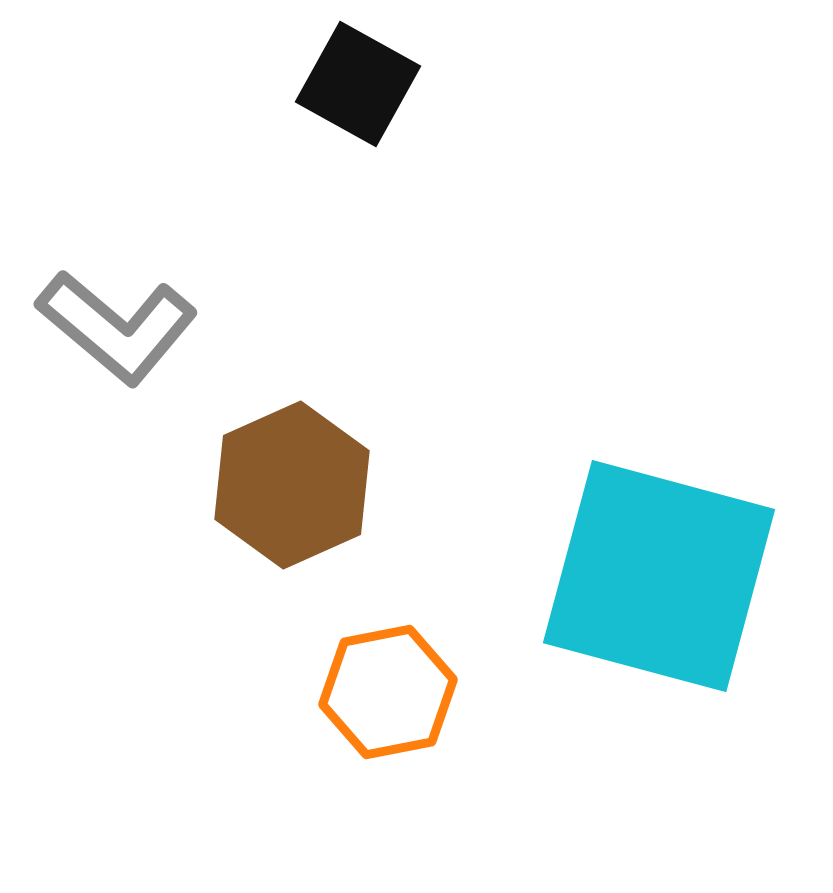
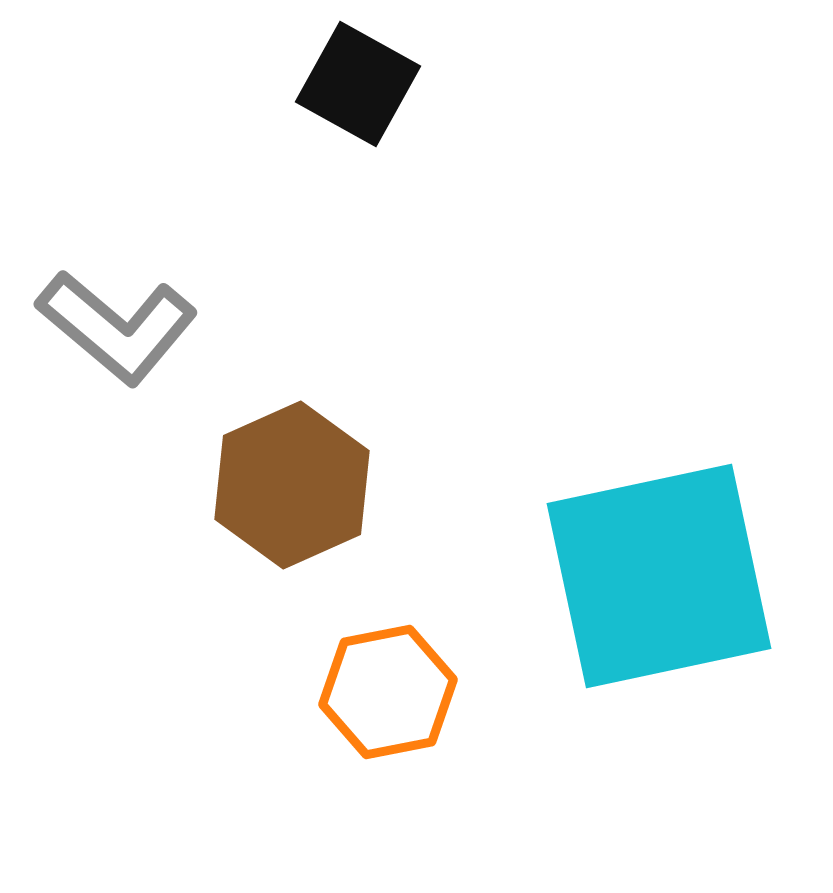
cyan square: rotated 27 degrees counterclockwise
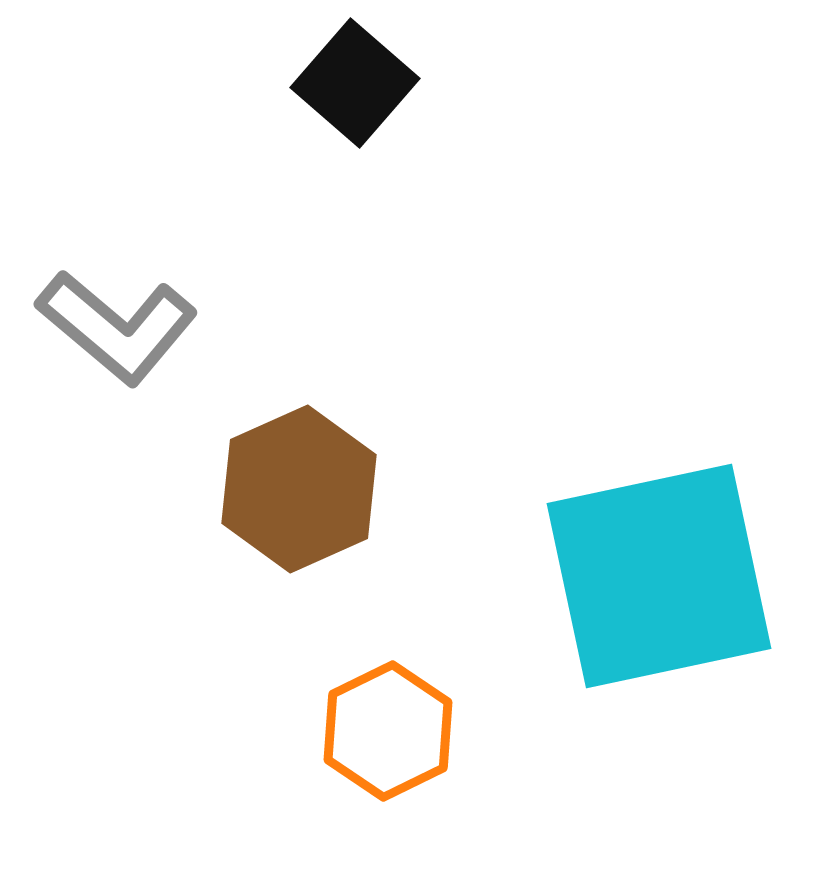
black square: moved 3 px left, 1 px up; rotated 12 degrees clockwise
brown hexagon: moved 7 px right, 4 px down
orange hexagon: moved 39 px down; rotated 15 degrees counterclockwise
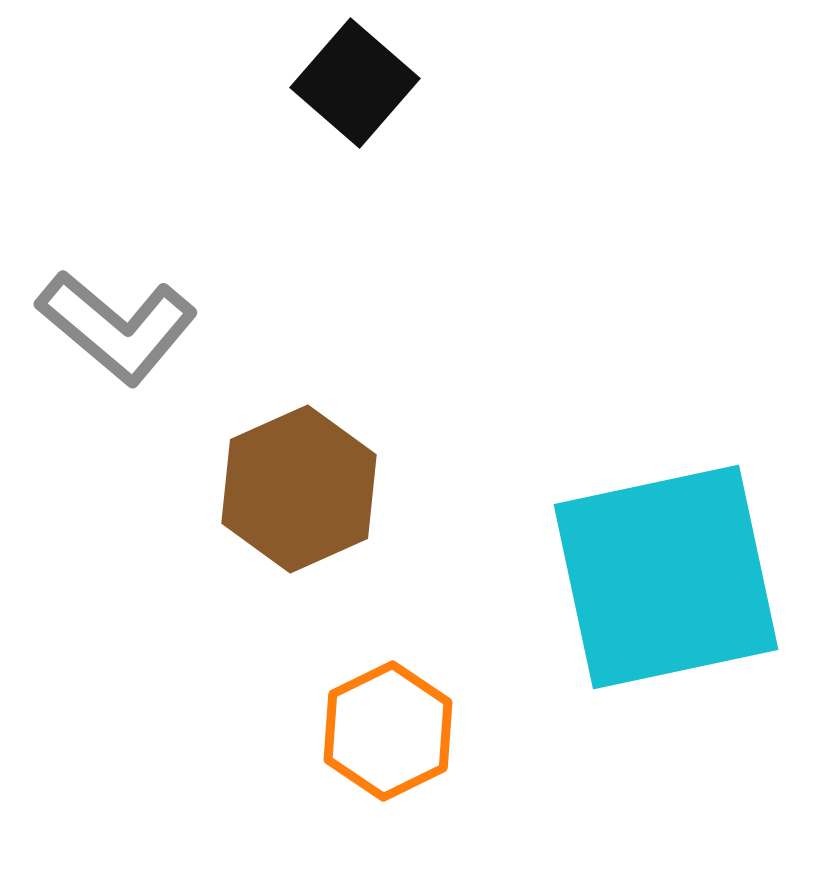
cyan square: moved 7 px right, 1 px down
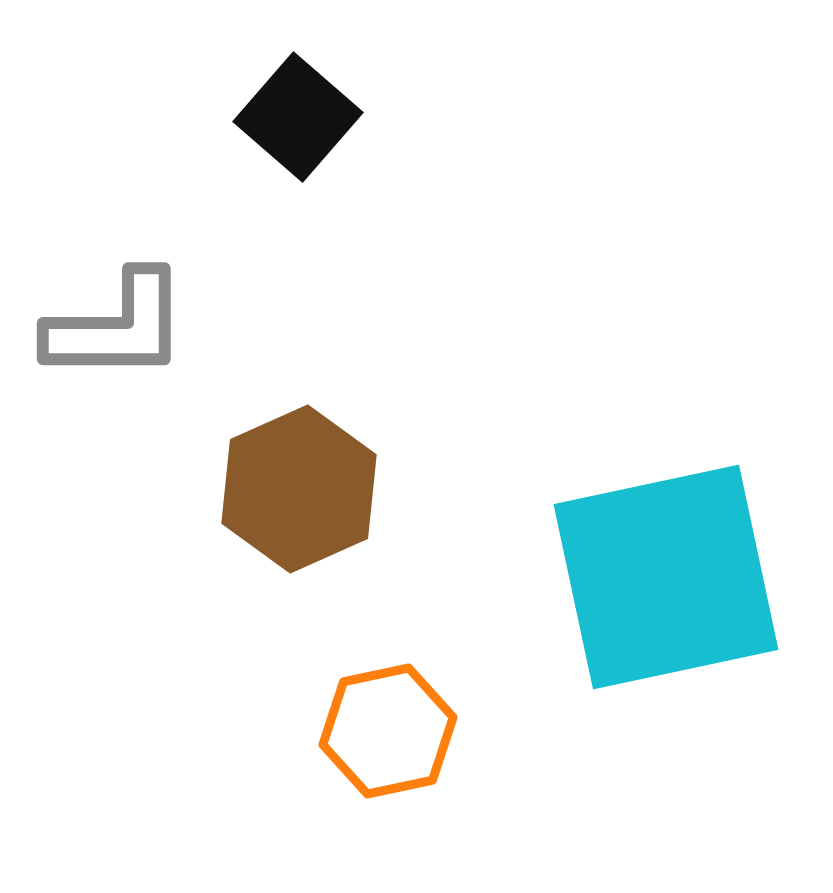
black square: moved 57 px left, 34 px down
gray L-shape: rotated 40 degrees counterclockwise
orange hexagon: rotated 14 degrees clockwise
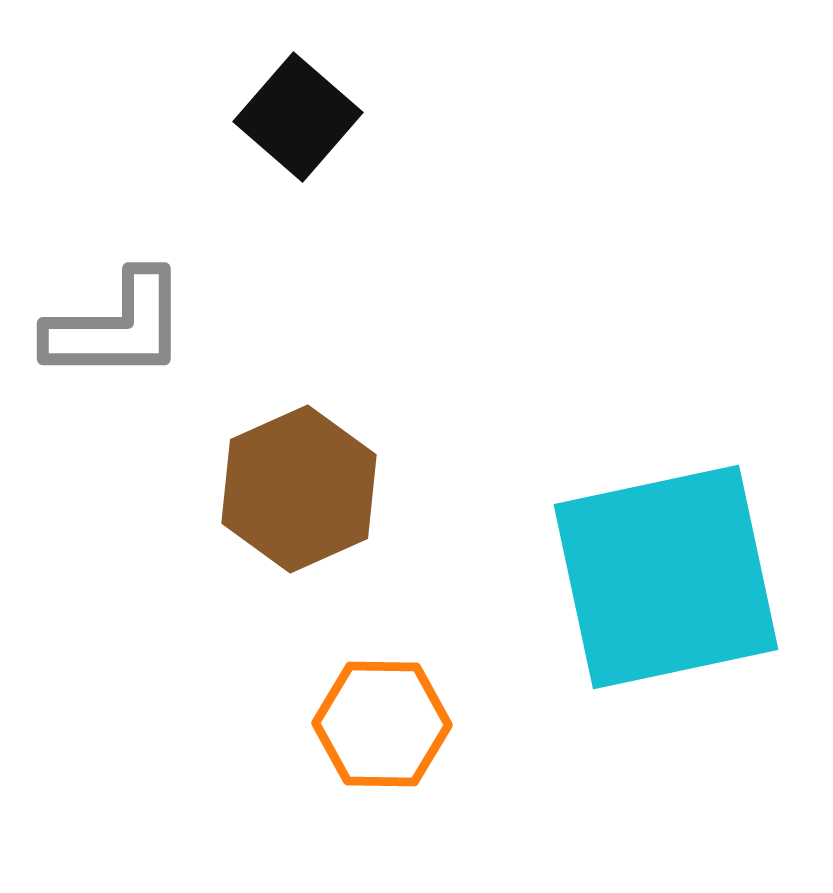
orange hexagon: moved 6 px left, 7 px up; rotated 13 degrees clockwise
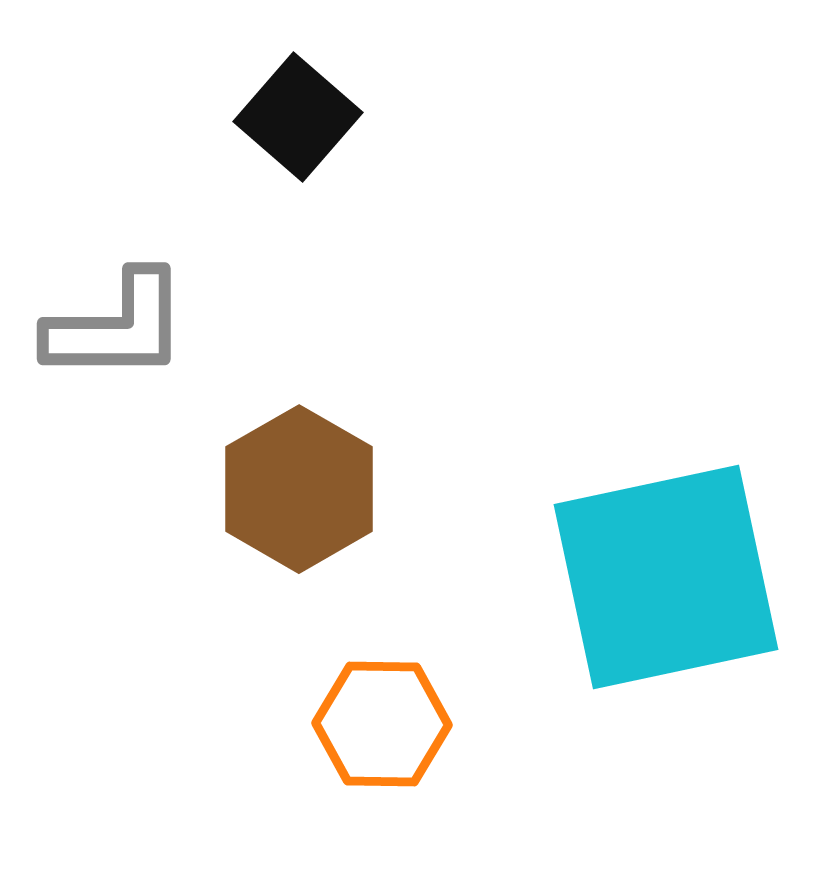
brown hexagon: rotated 6 degrees counterclockwise
